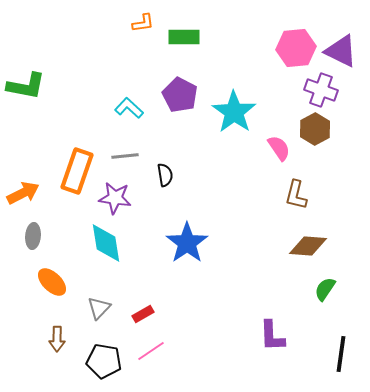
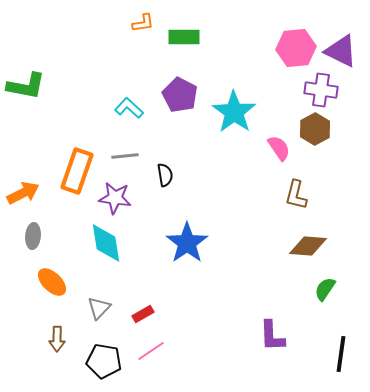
purple cross: rotated 12 degrees counterclockwise
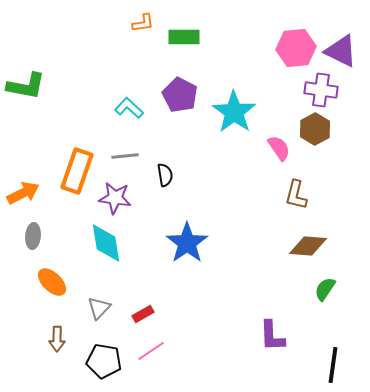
black line: moved 8 px left, 11 px down
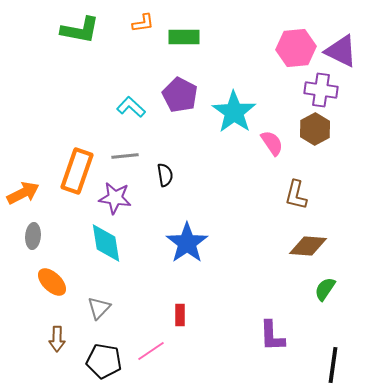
green L-shape: moved 54 px right, 56 px up
cyan L-shape: moved 2 px right, 1 px up
pink semicircle: moved 7 px left, 5 px up
red rectangle: moved 37 px right, 1 px down; rotated 60 degrees counterclockwise
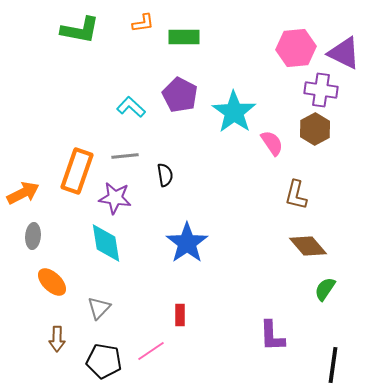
purple triangle: moved 3 px right, 2 px down
brown diamond: rotated 45 degrees clockwise
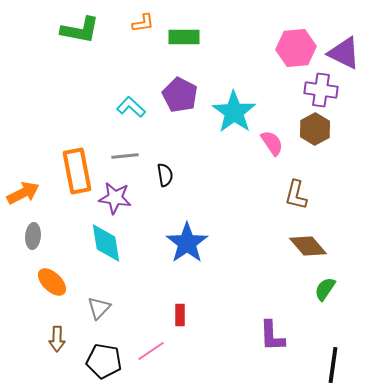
orange rectangle: rotated 30 degrees counterclockwise
